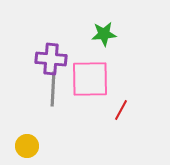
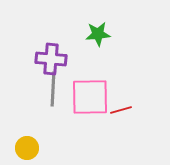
green star: moved 6 px left
pink square: moved 18 px down
red line: rotated 45 degrees clockwise
yellow circle: moved 2 px down
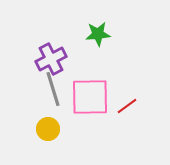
purple cross: rotated 32 degrees counterclockwise
gray line: rotated 20 degrees counterclockwise
red line: moved 6 px right, 4 px up; rotated 20 degrees counterclockwise
yellow circle: moved 21 px right, 19 px up
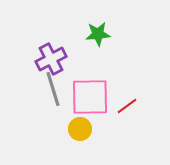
yellow circle: moved 32 px right
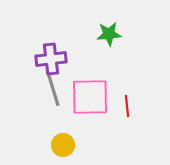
green star: moved 11 px right
purple cross: rotated 20 degrees clockwise
red line: rotated 60 degrees counterclockwise
yellow circle: moved 17 px left, 16 px down
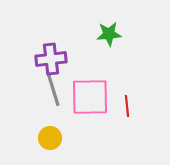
yellow circle: moved 13 px left, 7 px up
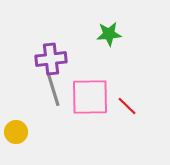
red line: rotated 40 degrees counterclockwise
yellow circle: moved 34 px left, 6 px up
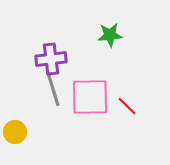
green star: moved 1 px right, 1 px down
yellow circle: moved 1 px left
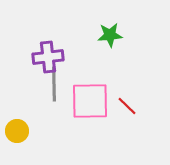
purple cross: moved 3 px left, 2 px up
gray line: moved 1 px right, 5 px up; rotated 16 degrees clockwise
pink square: moved 4 px down
yellow circle: moved 2 px right, 1 px up
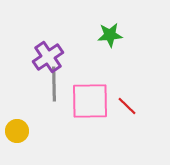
purple cross: rotated 28 degrees counterclockwise
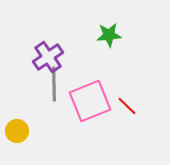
green star: moved 1 px left
pink square: rotated 21 degrees counterclockwise
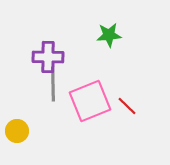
purple cross: rotated 36 degrees clockwise
gray line: moved 1 px left
